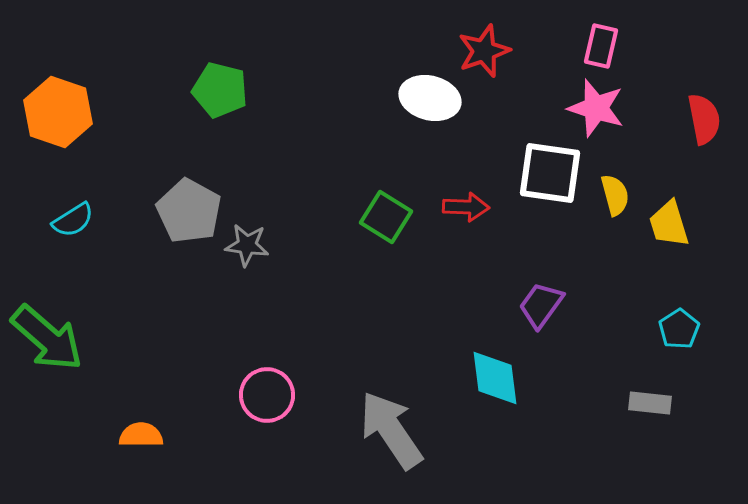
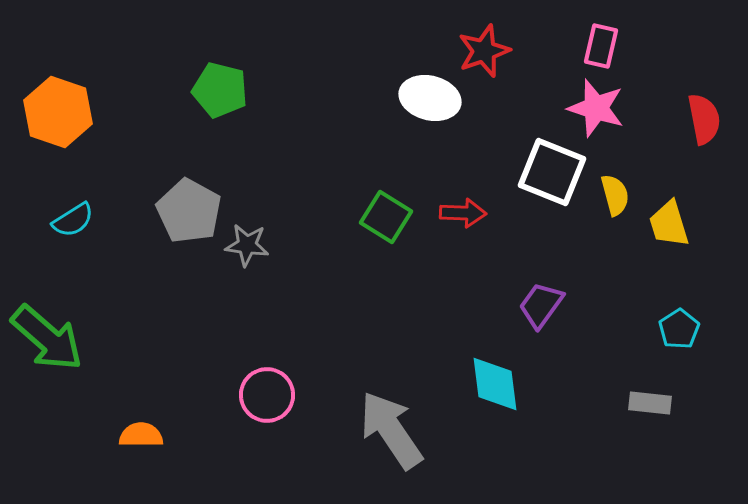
white square: moved 2 px right, 1 px up; rotated 14 degrees clockwise
red arrow: moved 3 px left, 6 px down
cyan diamond: moved 6 px down
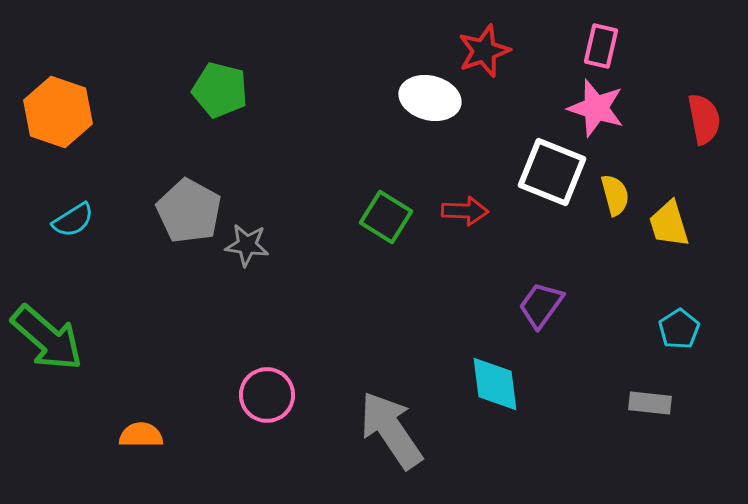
red arrow: moved 2 px right, 2 px up
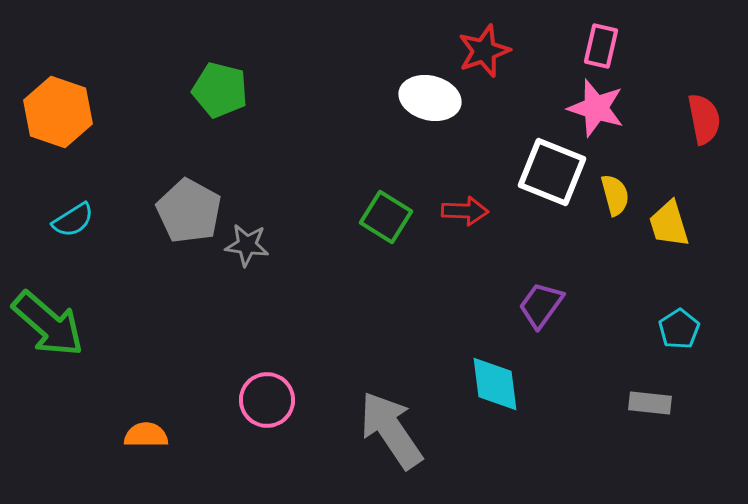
green arrow: moved 1 px right, 14 px up
pink circle: moved 5 px down
orange semicircle: moved 5 px right
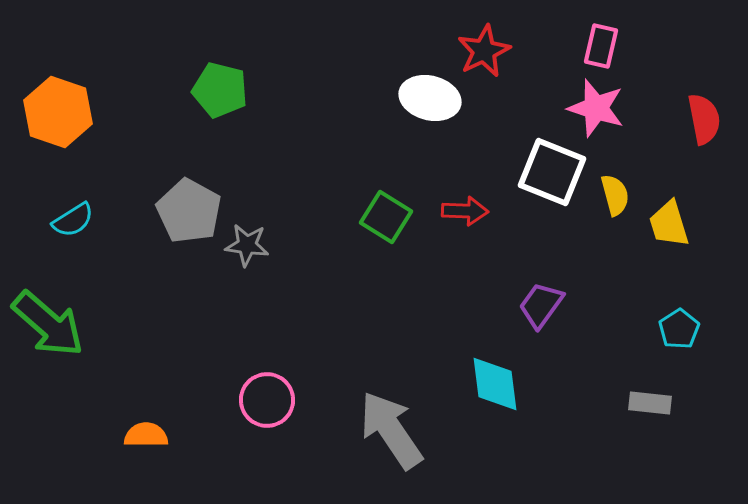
red star: rotated 6 degrees counterclockwise
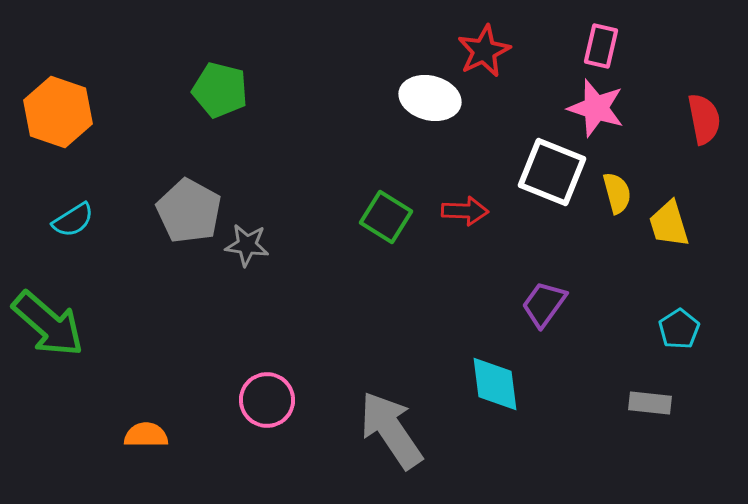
yellow semicircle: moved 2 px right, 2 px up
purple trapezoid: moved 3 px right, 1 px up
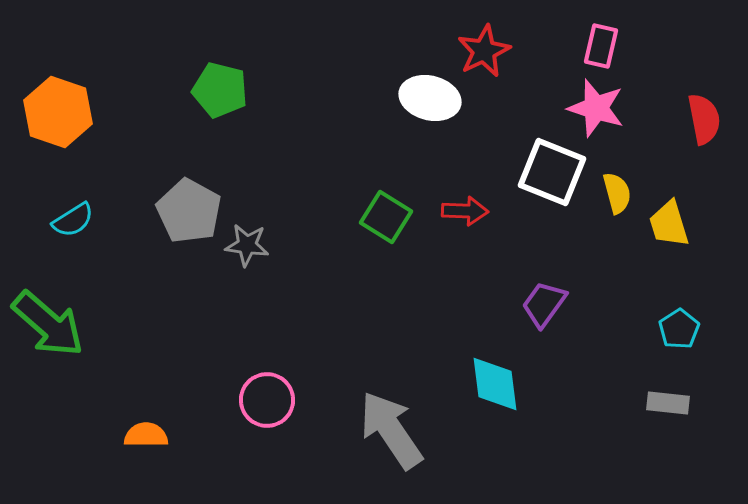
gray rectangle: moved 18 px right
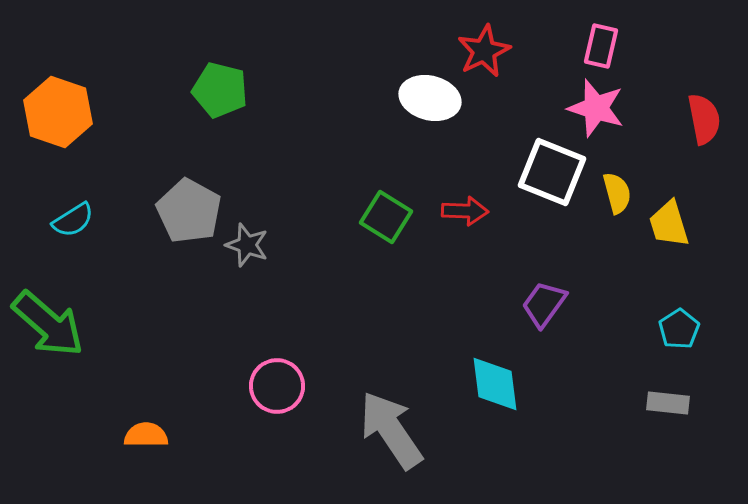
gray star: rotated 12 degrees clockwise
pink circle: moved 10 px right, 14 px up
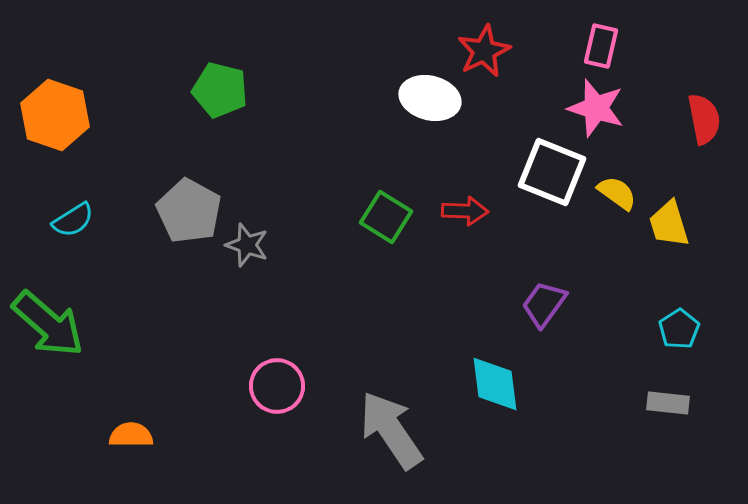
orange hexagon: moved 3 px left, 3 px down
yellow semicircle: rotated 39 degrees counterclockwise
orange semicircle: moved 15 px left
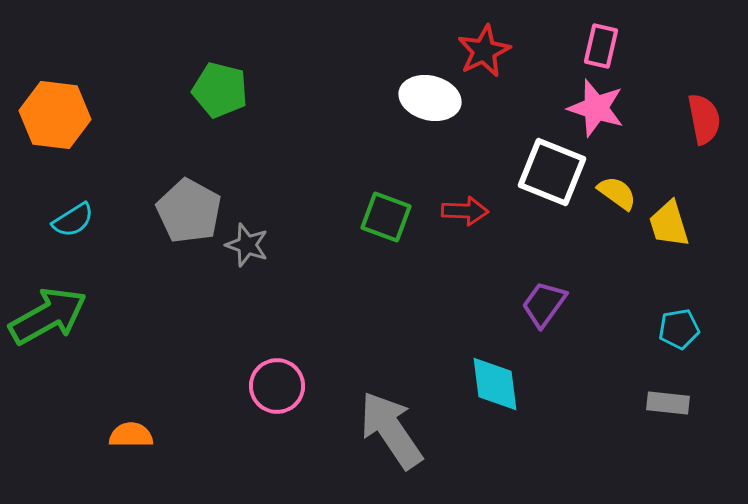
orange hexagon: rotated 12 degrees counterclockwise
green square: rotated 12 degrees counterclockwise
green arrow: moved 8 px up; rotated 70 degrees counterclockwise
cyan pentagon: rotated 24 degrees clockwise
